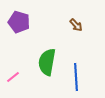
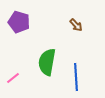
pink line: moved 1 px down
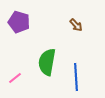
pink line: moved 2 px right
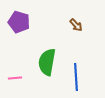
pink line: rotated 32 degrees clockwise
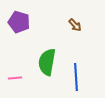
brown arrow: moved 1 px left
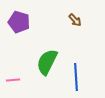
brown arrow: moved 5 px up
green semicircle: rotated 16 degrees clockwise
pink line: moved 2 px left, 2 px down
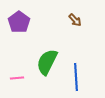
purple pentagon: rotated 20 degrees clockwise
pink line: moved 4 px right, 2 px up
